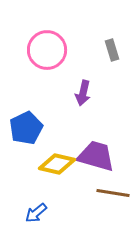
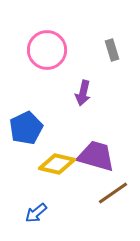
brown line: rotated 44 degrees counterclockwise
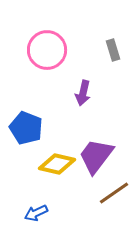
gray rectangle: moved 1 px right
blue pentagon: rotated 24 degrees counterclockwise
purple trapezoid: rotated 69 degrees counterclockwise
brown line: moved 1 px right
blue arrow: rotated 15 degrees clockwise
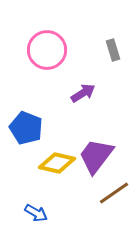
purple arrow: rotated 135 degrees counterclockwise
yellow diamond: moved 1 px up
blue arrow: rotated 125 degrees counterclockwise
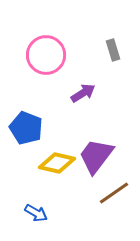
pink circle: moved 1 px left, 5 px down
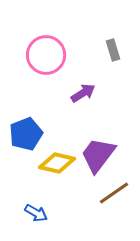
blue pentagon: moved 6 px down; rotated 28 degrees clockwise
purple trapezoid: moved 2 px right, 1 px up
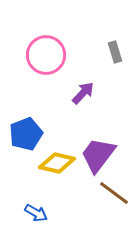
gray rectangle: moved 2 px right, 2 px down
purple arrow: rotated 15 degrees counterclockwise
brown line: rotated 72 degrees clockwise
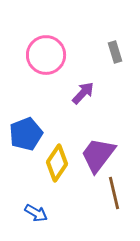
yellow diamond: rotated 69 degrees counterclockwise
brown line: rotated 40 degrees clockwise
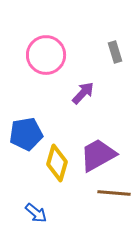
blue pentagon: rotated 12 degrees clockwise
purple trapezoid: rotated 24 degrees clockwise
yellow diamond: rotated 18 degrees counterclockwise
brown line: rotated 72 degrees counterclockwise
blue arrow: rotated 10 degrees clockwise
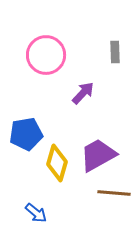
gray rectangle: rotated 15 degrees clockwise
